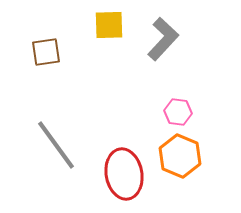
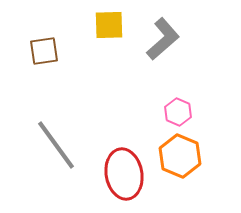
gray L-shape: rotated 6 degrees clockwise
brown square: moved 2 px left, 1 px up
pink hexagon: rotated 16 degrees clockwise
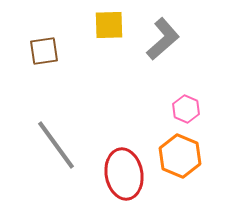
pink hexagon: moved 8 px right, 3 px up
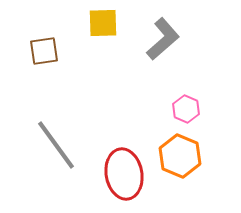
yellow square: moved 6 px left, 2 px up
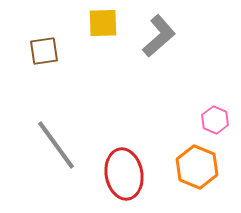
gray L-shape: moved 4 px left, 3 px up
pink hexagon: moved 29 px right, 11 px down
orange hexagon: moved 17 px right, 11 px down
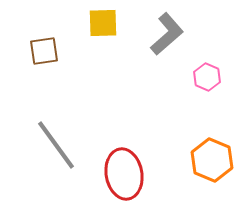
gray L-shape: moved 8 px right, 2 px up
pink hexagon: moved 8 px left, 43 px up
orange hexagon: moved 15 px right, 7 px up
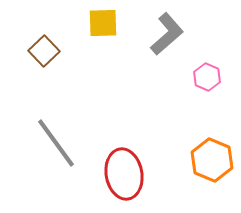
brown square: rotated 36 degrees counterclockwise
gray line: moved 2 px up
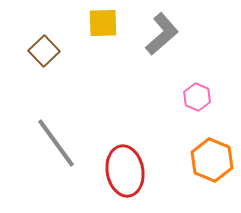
gray L-shape: moved 5 px left
pink hexagon: moved 10 px left, 20 px down
red ellipse: moved 1 px right, 3 px up
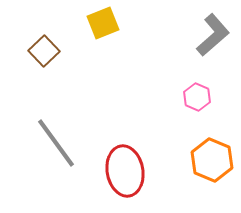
yellow square: rotated 20 degrees counterclockwise
gray L-shape: moved 51 px right, 1 px down
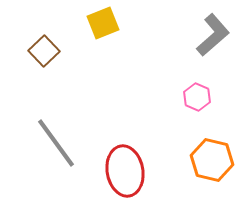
orange hexagon: rotated 9 degrees counterclockwise
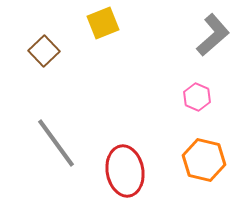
orange hexagon: moved 8 px left
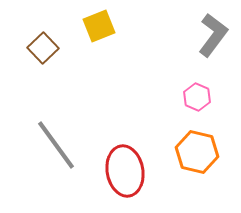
yellow square: moved 4 px left, 3 px down
gray L-shape: rotated 12 degrees counterclockwise
brown square: moved 1 px left, 3 px up
gray line: moved 2 px down
orange hexagon: moved 7 px left, 8 px up
